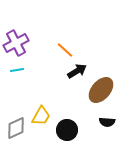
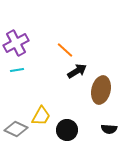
brown ellipse: rotated 28 degrees counterclockwise
black semicircle: moved 2 px right, 7 px down
gray diamond: moved 1 px down; rotated 50 degrees clockwise
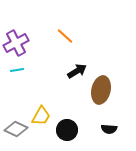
orange line: moved 14 px up
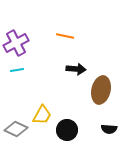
orange line: rotated 30 degrees counterclockwise
black arrow: moved 1 px left, 2 px up; rotated 36 degrees clockwise
yellow trapezoid: moved 1 px right, 1 px up
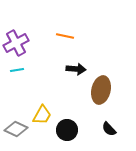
black semicircle: rotated 42 degrees clockwise
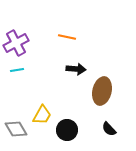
orange line: moved 2 px right, 1 px down
brown ellipse: moved 1 px right, 1 px down
gray diamond: rotated 35 degrees clockwise
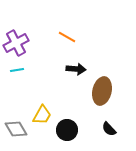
orange line: rotated 18 degrees clockwise
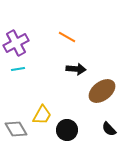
cyan line: moved 1 px right, 1 px up
brown ellipse: rotated 40 degrees clockwise
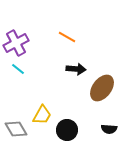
cyan line: rotated 48 degrees clockwise
brown ellipse: moved 3 px up; rotated 16 degrees counterclockwise
black semicircle: rotated 42 degrees counterclockwise
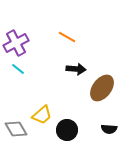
yellow trapezoid: rotated 20 degrees clockwise
